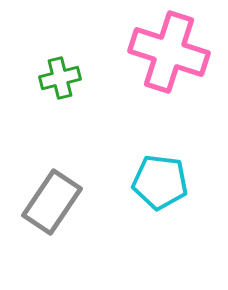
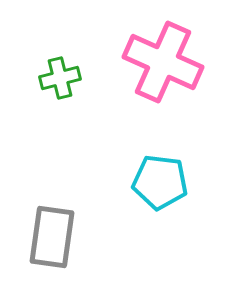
pink cross: moved 6 px left, 10 px down; rotated 6 degrees clockwise
gray rectangle: moved 35 px down; rotated 26 degrees counterclockwise
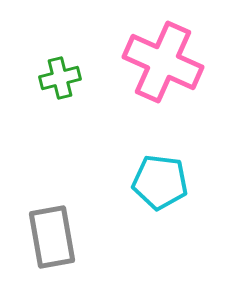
gray rectangle: rotated 18 degrees counterclockwise
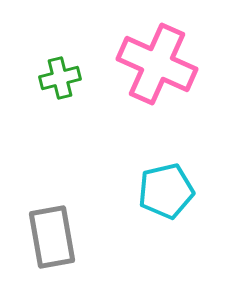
pink cross: moved 6 px left, 2 px down
cyan pentagon: moved 6 px right, 9 px down; rotated 20 degrees counterclockwise
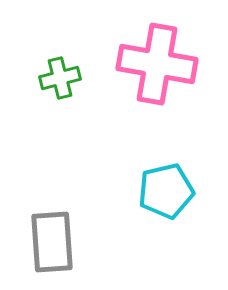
pink cross: rotated 14 degrees counterclockwise
gray rectangle: moved 5 px down; rotated 6 degrees clockwise
